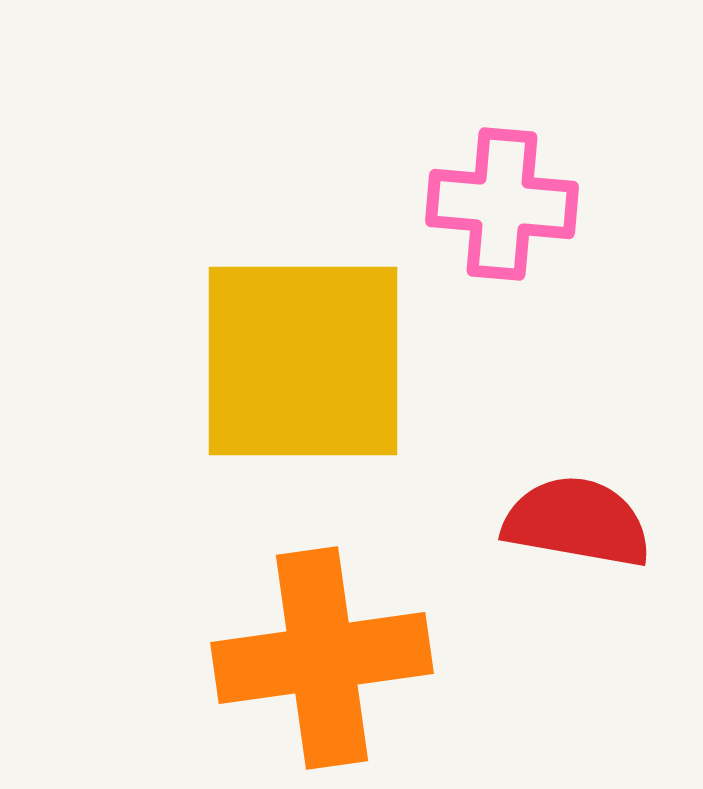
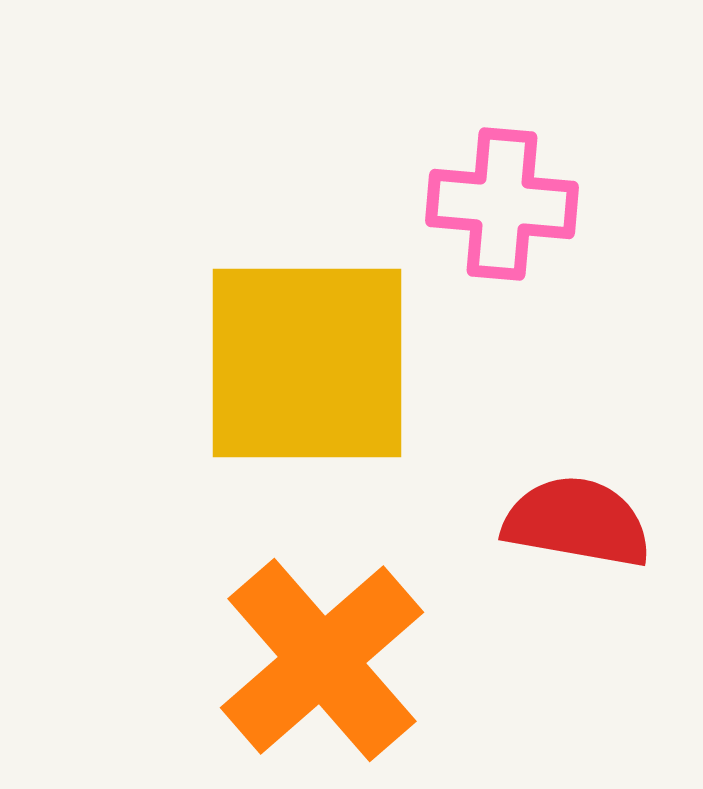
yellow square: moved 4 px right, 2 px down
orange cross: moved 2 px down; rotated 33 degrees counterclockwise
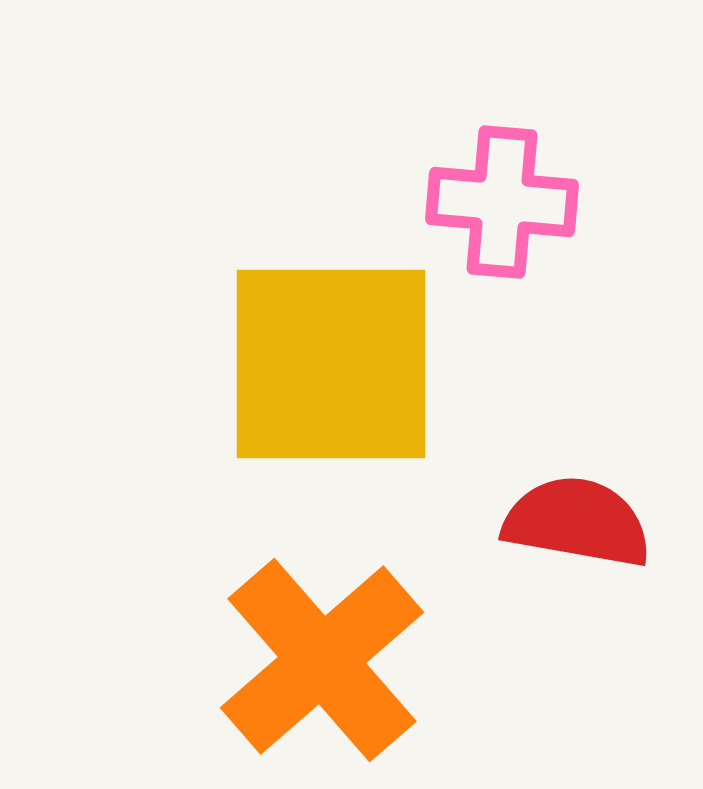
pink cross: moved 2 px up
yellow square: moved 24 px right, 1 px down
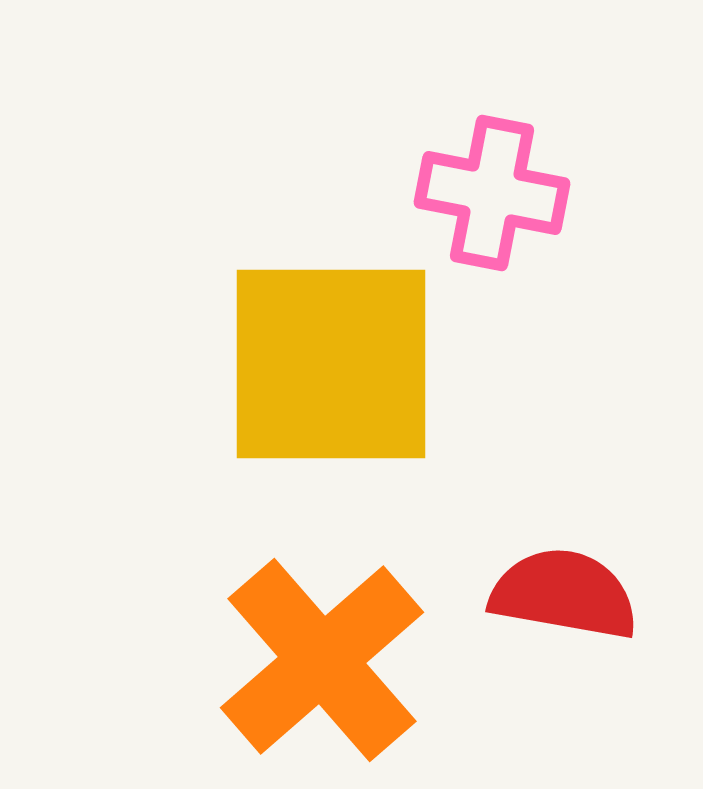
pink cross: moved 10 px left, 9 px up; rotated 6 degrees clockwise
red semicircle: moved 13 px left, 72 px down
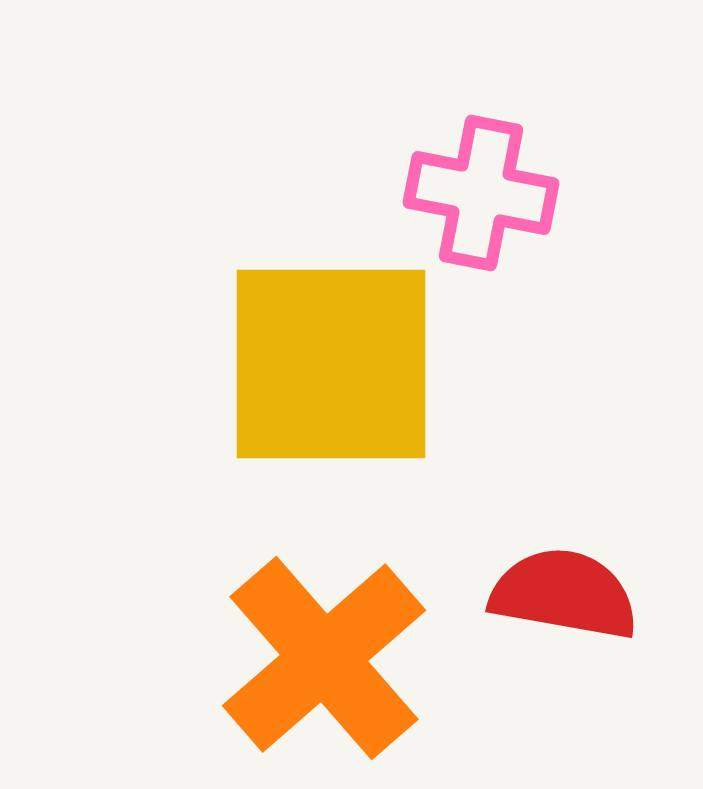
pink cross: moved 11 px left
orange cross: moved 2 px right, 2 px up
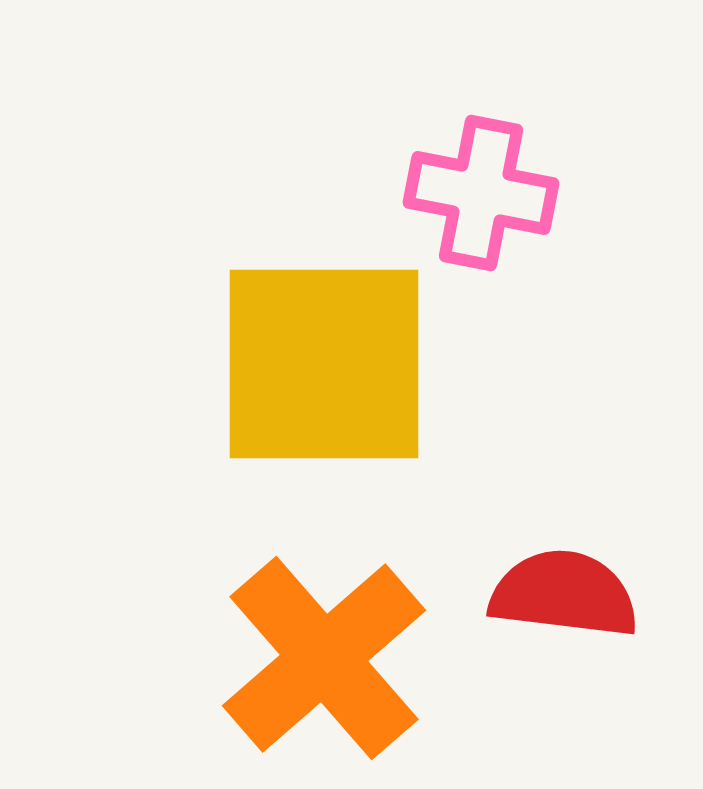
yellow square: moved 7 px left
red semicircle: rotated 3 degrees counterclockwise
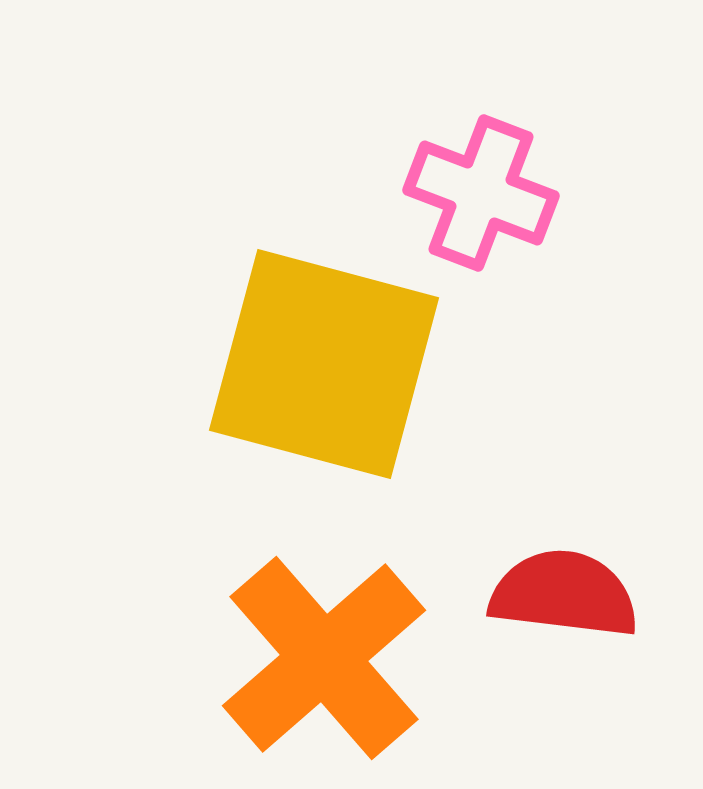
pink cross: rotated 10 degrees clockwise
yellow square: rotated 15 degrees clockwise
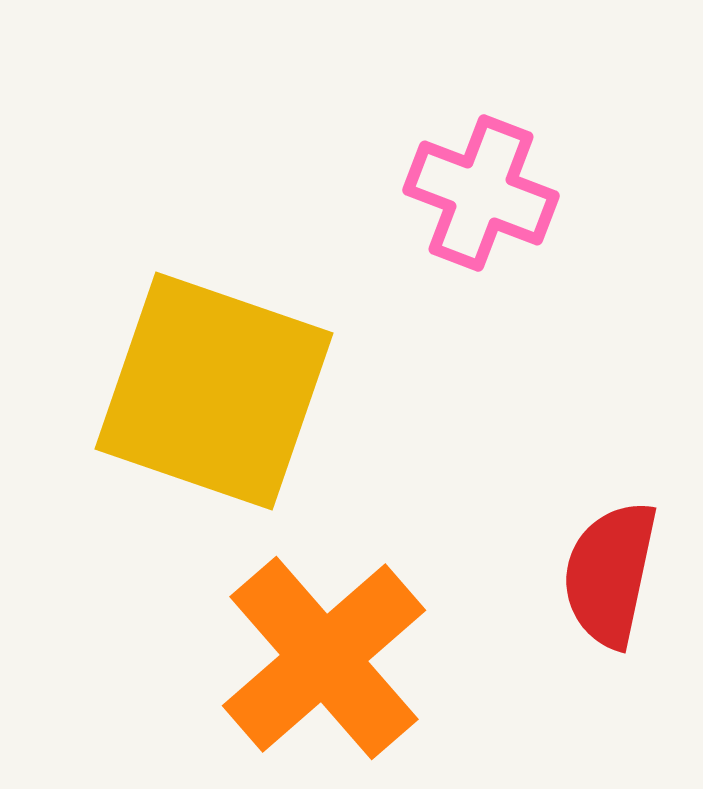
yellow square: moved 110 px left, 27 px down; rotated 4 degrees clockwise
red semicircle: moved 46 px right, 20 px up; rotated 85 degrees counterclockwise
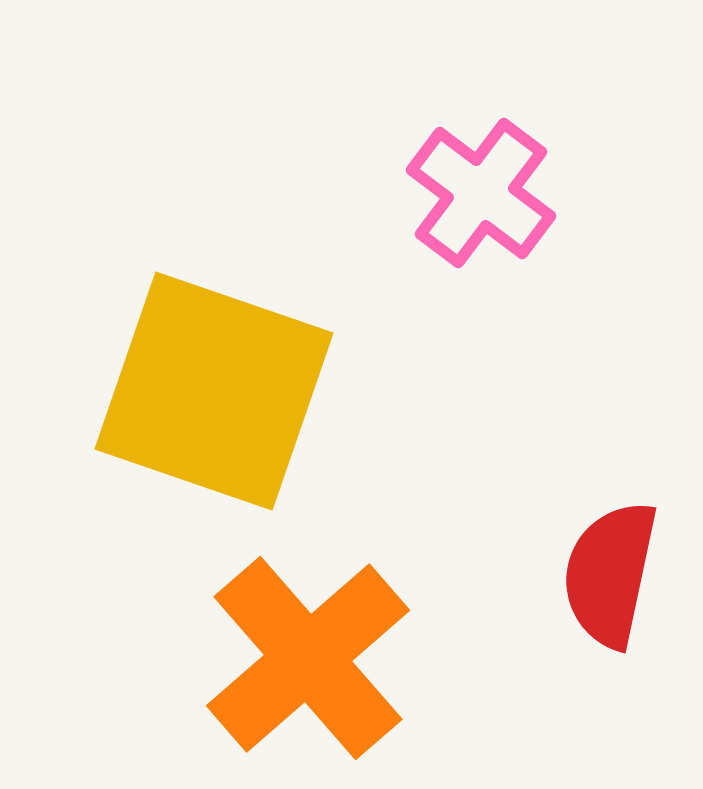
pink cross: rotated 16 degrees clockwise
orange cross: moved 16 px left
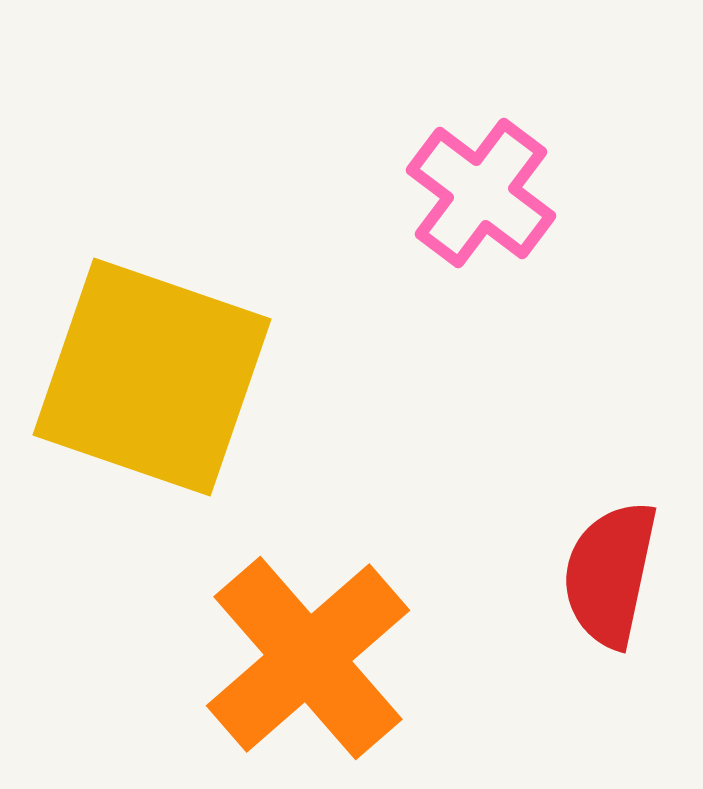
yellow square: moved 62 px left, 14 px up
